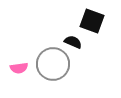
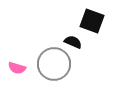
gray circle: moved 1 px right
pink semicircle: moved 2 px left; rotated 24 degrees clockwise
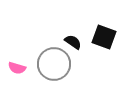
black square: moved 12 px right, 16 px down
black semicircle: rotated 12 degrees clockwise
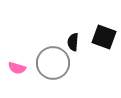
black semicircle: rotated 120 degrees counterclockwise
gray circle: moved 1 px left, 1 px up
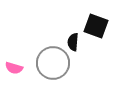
black square: moved 8 px left, 11 px up
pink semicircle: moved 3 px left
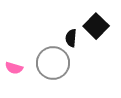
black square: rotated 25 degrees clockwise
black semicircle: moved 2 px left, 4 px up
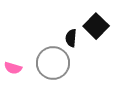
pink semicircle: moved 1 px left
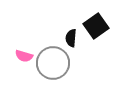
black square: rotated 10 degrees clockwise
pink semicircle: moved 11 px right, 12 px up
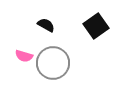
black semicircle: moved 25 px left, 13 px up; rotated 114 degrees clockwise
